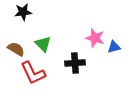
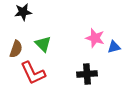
brown semicircle: rotated 78 degrees clockwise
black cross: moved 12 px right, 11 px down
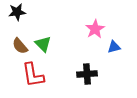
black star: moved 6 px left
pink star: moved 9 px up; rotated 24 degrees clockwise
brown semicircle: moved 4 px right, 3 px up; rotated 120 degrees clockwise
red L-shape: moved 2 px down; rotated 16 degrees clockwise
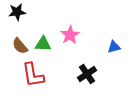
pink star: moved 25 px left, 6 px down
green triangle: rotated 42 degrees counterclockwise
black cross: rotated 30 degrees counterclockwise
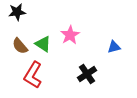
green triangle: rotated 30 degrees clockwise
red L-shape: rotated 40 degrees clockwise
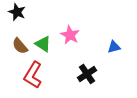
black star: rotated 30 degrees clockwise
pink star: rotated 12 degrees counterclockwise
